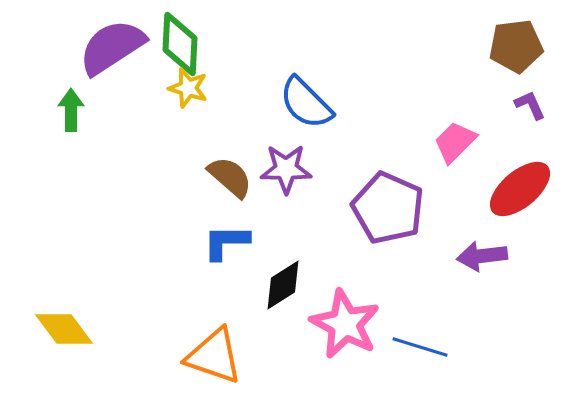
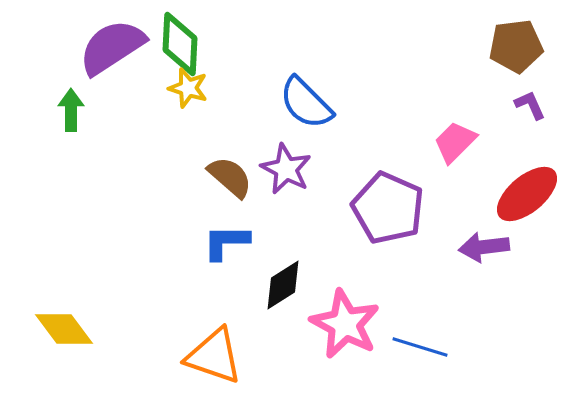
purple star: rotated 27 degrees clockwise
red ellipse: moved 7 px right, 5 px down
purple arrow: moved 2 px right, 9 px up
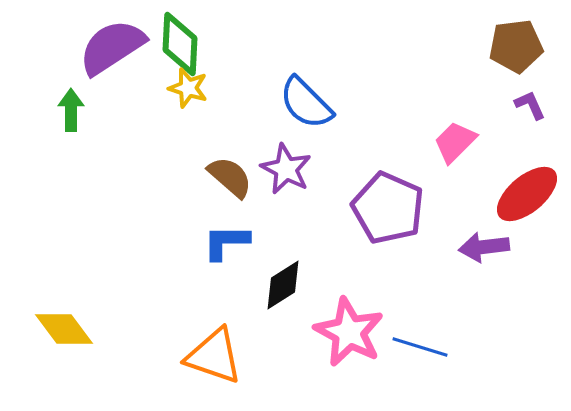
pink star: moved 4 px right, 8 px down
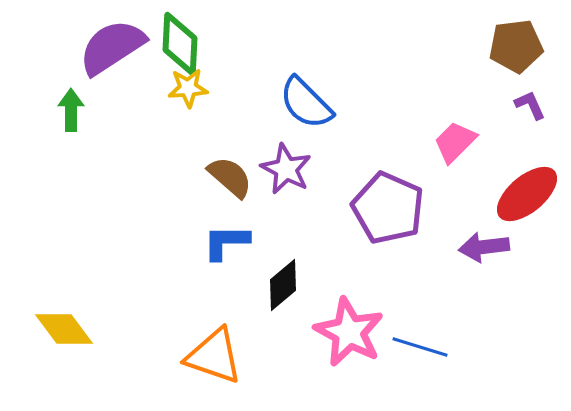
yellow star: rotated 21 degrees counterclockwise
black diamond: rotated 8 degrees counterclockwise
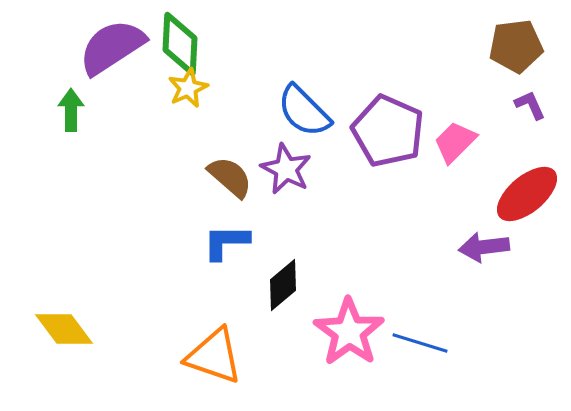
yellow star: rotated 21 degrees counterclockwise
blue semicircle: moved 2 px left, 8 px down
purple pentagon: moved 77 px up
pink star: rotated 8 degrees clockwise
blue line: moved 4 px up
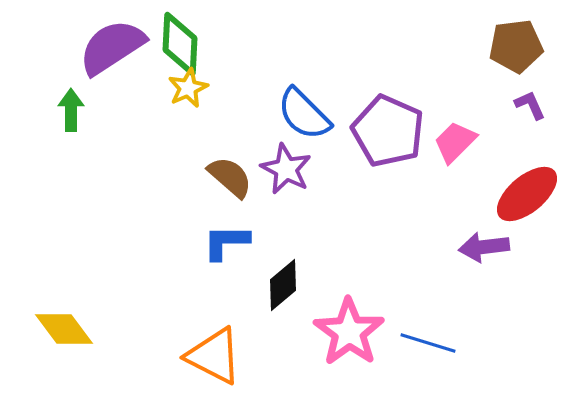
blue semicircle: moved 3 px down
blue line: moved 8 px right
orange triangle: rotated 8 degrees clockwise
